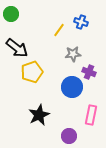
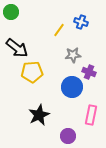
green circle: moved 2 px up
gray star: moved 1 px down
yellow pentagon: rotated 15 degrees clockwise
purple circle: moved 1 px left
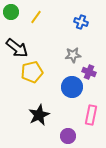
yellow line: moved 23 px left, 13 px up
yellow pentagon: rotated 10 degrees counterclockwise
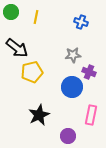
yellow line: rotated 24 degrees counterclockwise
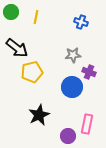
pink rectangle: moved 4 px left, 9 px down
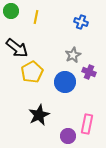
green circle: moved 1 px up
gray star: rotated 21 degrees counterclockwise
yellow pentagon: rotated 15 degrees counterclockwise
blue circle: moved 7 px left, 5 px up
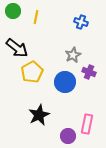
green circle: moved 2 px right
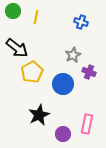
blue circle: moved 2 px left, 2 px down
purple circle: moved 5 px left, 2 px up
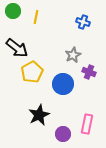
blue cross: moved 2 px right
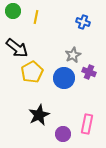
blue circle: moved 1 px right, 6 px up
